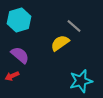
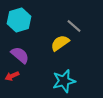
cyan star: moved 17 px left
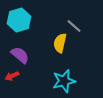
yellow semicircle: rotated 42 degrees counterclockwise
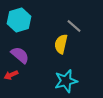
yellow semicircle: moved 1 px right, 1 px down
red arrow: moved 1 px left, 1 px up
cyan star: moved 2 px right
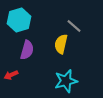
purple semicircle: moved 7 px right, 5 px up; rotated 66 degrees clockwise
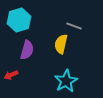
gray line: rotated 21 degrees counterclockwise
cyan star: rotated 15 degrees counterclockwise
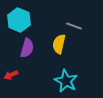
cyan hexagon: rotated 20 degrees counterclockwise
yellow semicircle: moved 2 px left
purple semicircle: moved 2 px up
cyan star: rotated 15 degrees counterclockwise
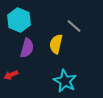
gray line: rotated 21 degrees clockwise
yellow semicircle: moved 3 px left
cyan star: moved 1 px left
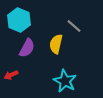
purple semicircle: rotated 12 degrees clockwise
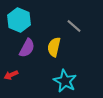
yellow semicircle: moved 2 px left, 3 px down
